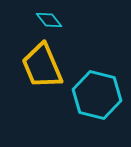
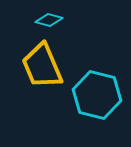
cyan diamond: rotated 36 degrees counterclockwise
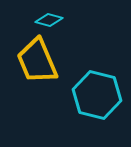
yellow trapezoid: moved 5 px left, 5 px up
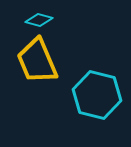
cyan diamond: moved 10 px left
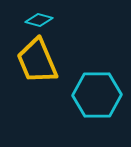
cyan hexagon: rotated 15 degrees counterclockwise
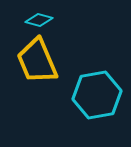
cyan hexagon: rotated 9 degrees counterclockwise
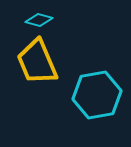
yellow trapezoid: moved 1 px down
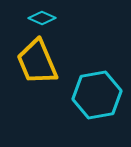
cyan diamond: moved 3 px right, 2 px up; rotated 8 degrees clockwise
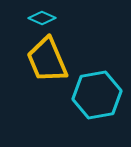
yellow trapezoid: moved 10 px right, 2 px up
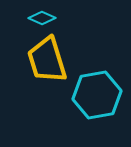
yellow trapezoid: rotated 6 degrees clockwise
